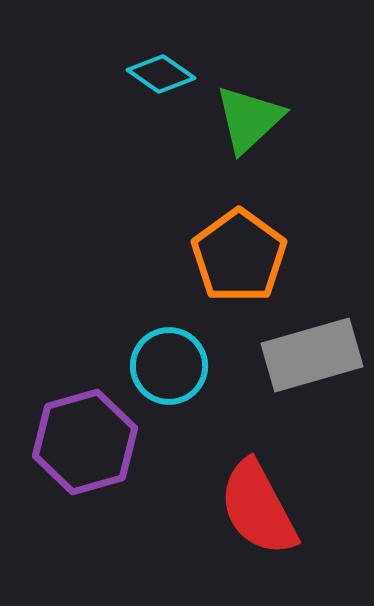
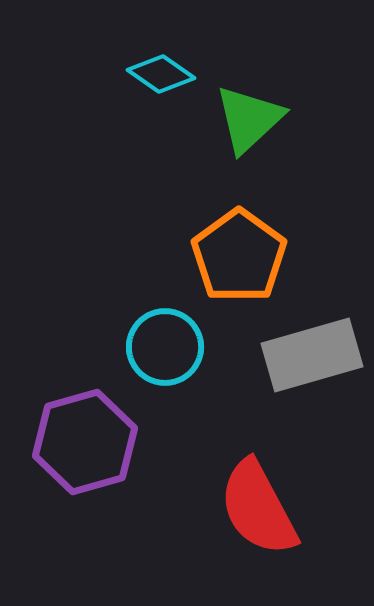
cyan circle: moved 4 px left, 19 px up
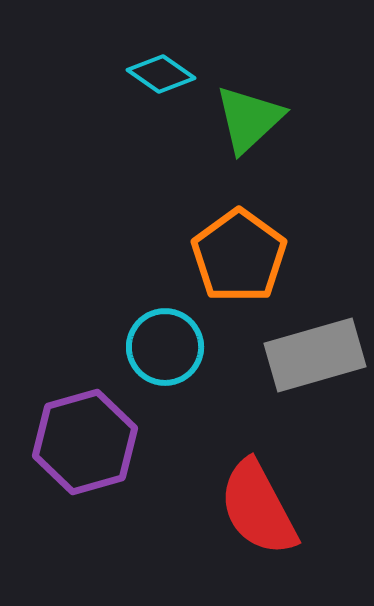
gray rectangle: moved 3 px right
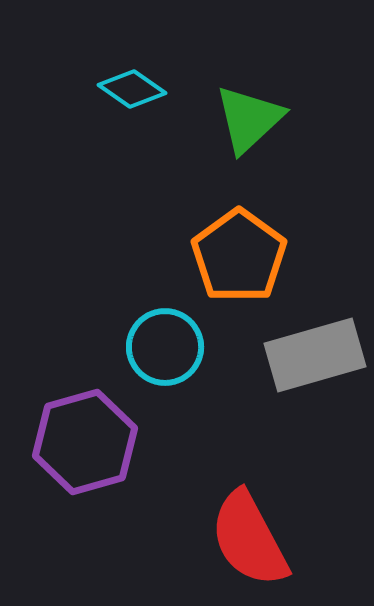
cyan diamond: moved 29 px left, 15 px down
red semicircle: moved 9 px left, 31 px down
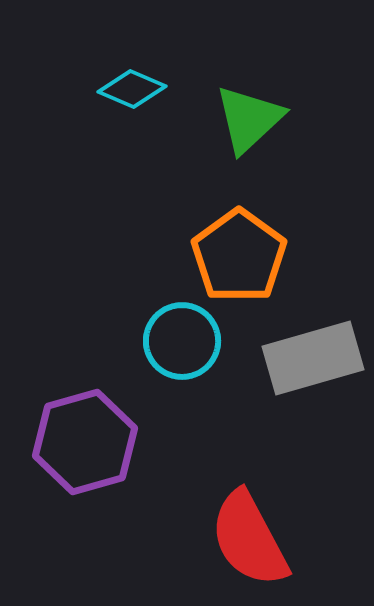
cyan diamond: rotated 12 degrees counterclockwise
cyan circle: moved 17 px right, 6 px up
gray rectangle: moved 2 px left, 3 px down
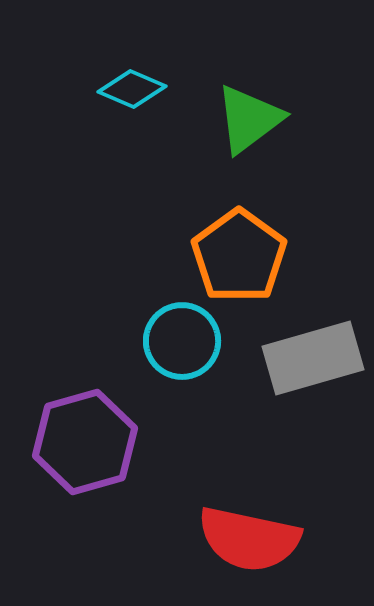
green triangle: rotated 6 degrees clockwise
red semicircle: rotated 50 degrees counterclockwise
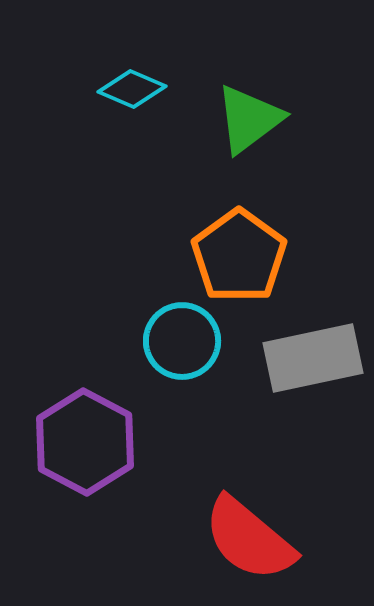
gray rectangle: rotated 4 degrees clockwise
purple hexagon: rotated 16 degrees counterclockwise
red semicircle: rotated 28 degrees clockwise
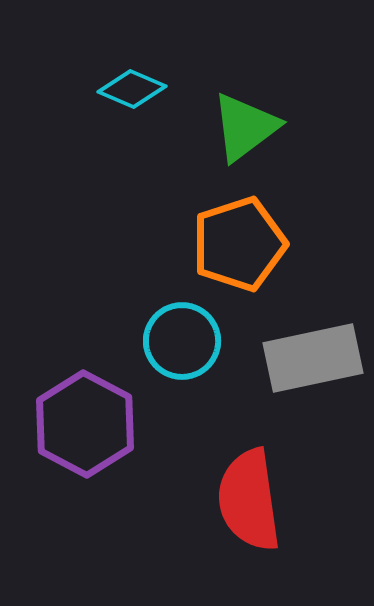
green triangle: moved 4 px left, 8 px down
orange pentagon: moved 12 px up; rotated 18 degrees clockwise
purple hexagon: moved 18 px up
red semicircle: moved 39 px up; rotated 42 degrees clockwise
